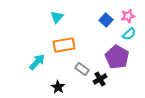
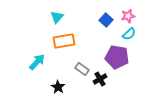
orange rectangle: moved 4 px up
purple pentagon: rotated 20 degrees counterclockwise
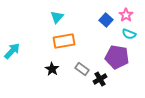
pink star: moved 2 px left, 1 px up; rotated 24 degrees counterclockwise
cyan semicircle: rotated 64 degrees clockwise
cyan arrow: moved 25 px left, 11 px up
black star: moved 6 px left, 18 px up
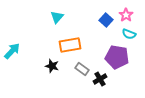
orange rectangle: moved 6 px right, 4 px down
black star: moved 3 px up; rotated 16 degrees counterclockwise
